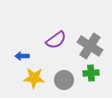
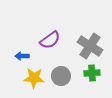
purple semicircle: moved 6 px left
green cross: moved 1 px right
gray circle: moved 3 px left, 4 px up
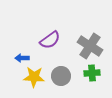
blue arrow: moved 2 px down
yellow star: moved 1 px up
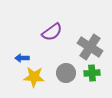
purple semicircle: moved 2 px right, 8 px up
gray cross: moved 1 px down
gray circle: moved 5 px right, 3 px up
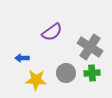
yellow star: moved 2 px right, 3 px down
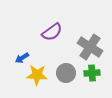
blue arrow: rotated 32 degrees counterclockwise
yellow star: moved 1 px right, 5 px up
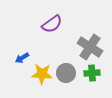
purple semicircle: moved 8 px up
yellow star: moved 5 px right, 1 px up
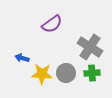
blue arrow: rotated 48 degrees clockwise
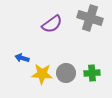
gray cross: moved 29 px up; rotated 15 degrees counterclockwise
